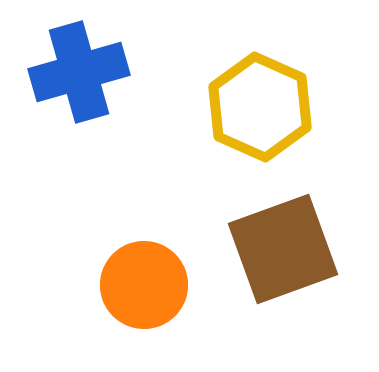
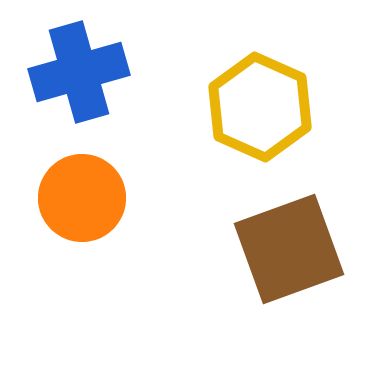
brown square: moved 6 px right
orange circle: moved 62 px left, 87 px up
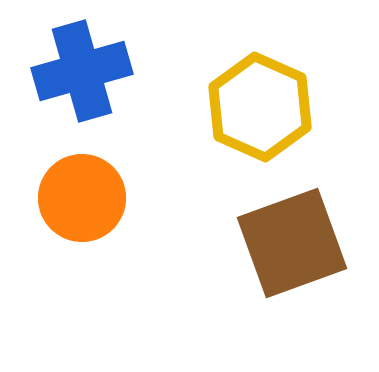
blue cross: moved 3 px right, 1 px up
brown square: moved 3 px right, 6 px up
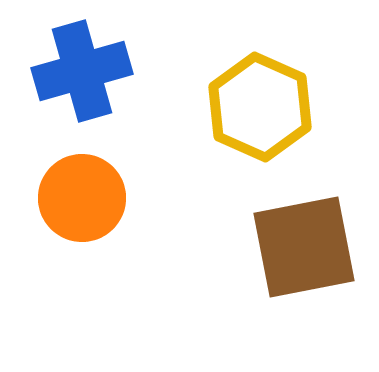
brown square: moved 12 px right, 4 px down; rotated 9 degrees clockwise
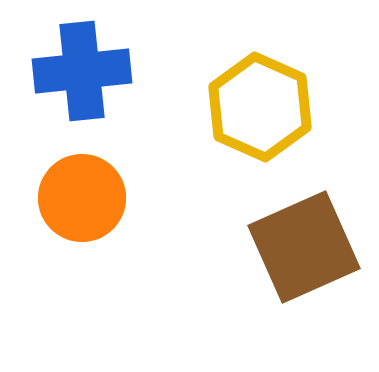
blue cross: rotated 10 degrees clockwise
brown square: rotated 13 degrees counterclockwise
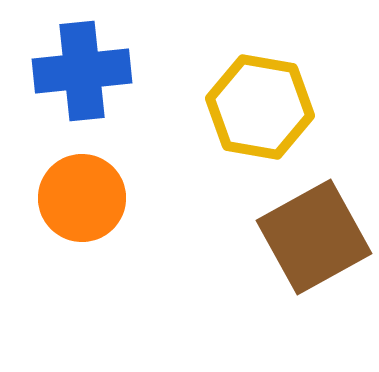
yellow hexagon: rotated 14 degrees counterclockwise
brown square: moved 10 px right, 10 px up; rotated 5 degrees counterclockwise
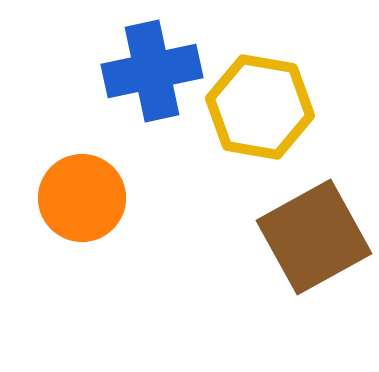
blue cross: moved 70 px right; rotated 6 degrees counterclockwise
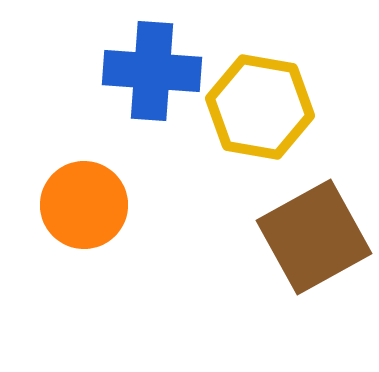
blue cross: rotated 16 degrees clockwise
orange circle: moved 2 px right, 7 px down
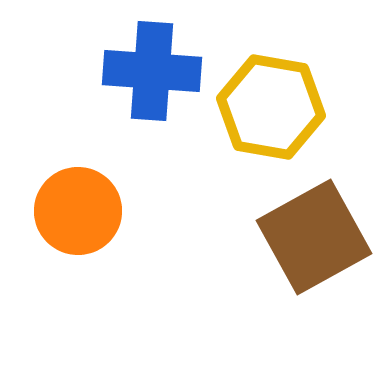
yellow hexagon: moved 11 px right
orange circle: moved 6 px left, 6 px down
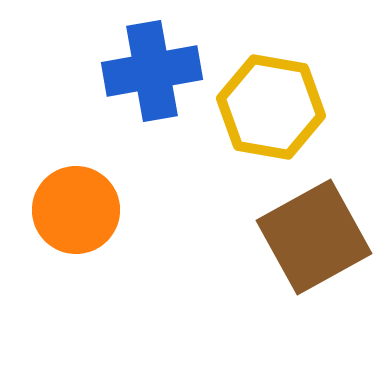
blue cross: rotated 14 degrees counterclockwise
orange circle: moved 2 px left, 1 px up
